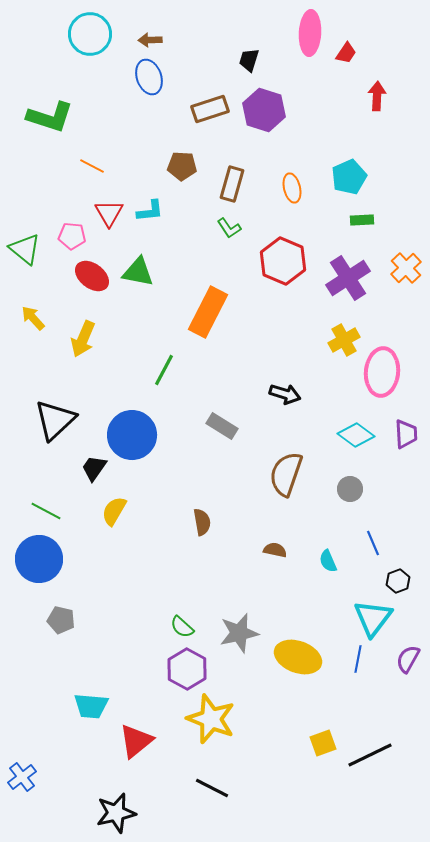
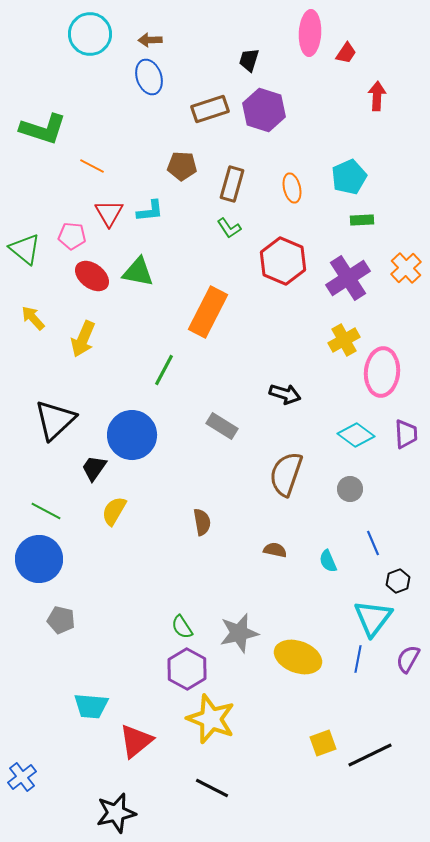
green L-shape at (50, 117): moved 7 px left, 12 px down
green semicircle at (182, 627): rotated 15 degrees clockwise
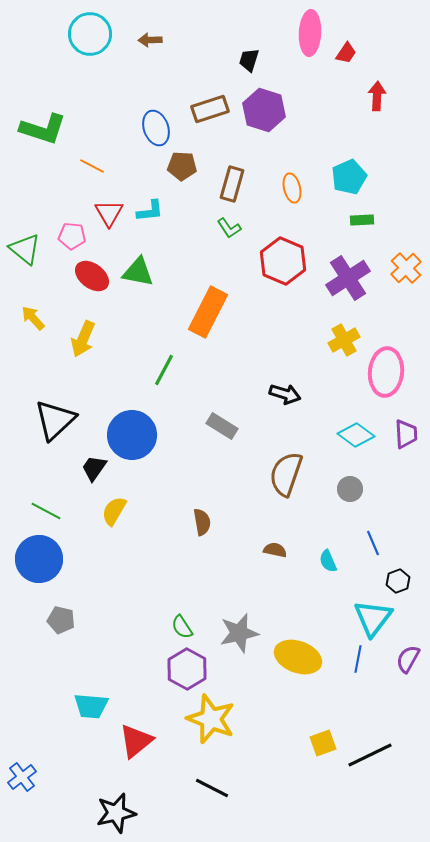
blue ellipse at (149, 77): moved 7 px right, 51 px down
pink ellipse at (382, 372): moved 4 px right
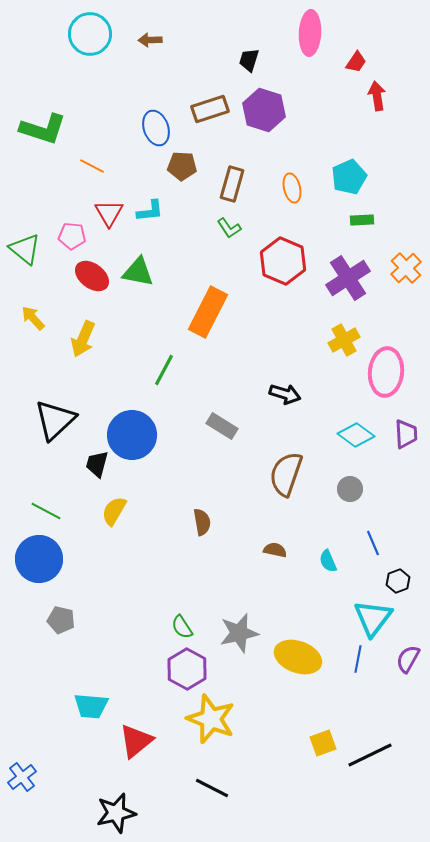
red trapezoid at (346, 53): moved 10 px right, 9 px down
red arrow at (377, 96): rotated 12 degrees counterclockwise
black trapezoid at (94, 468): moved 3 px right, 4 px up; rotated 20 degrees counterclockwise
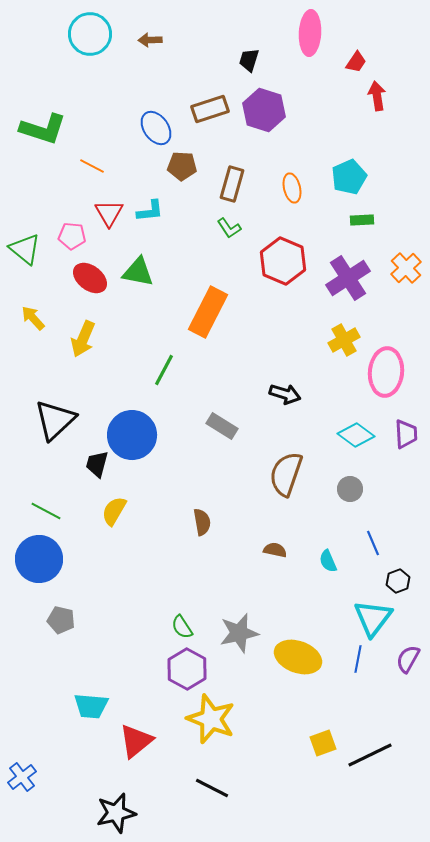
blue ellipse at (156, 128): rotated 16 degrees counterclockwise
red ellipse at (92, 276): moved 2 px left, 2 px down
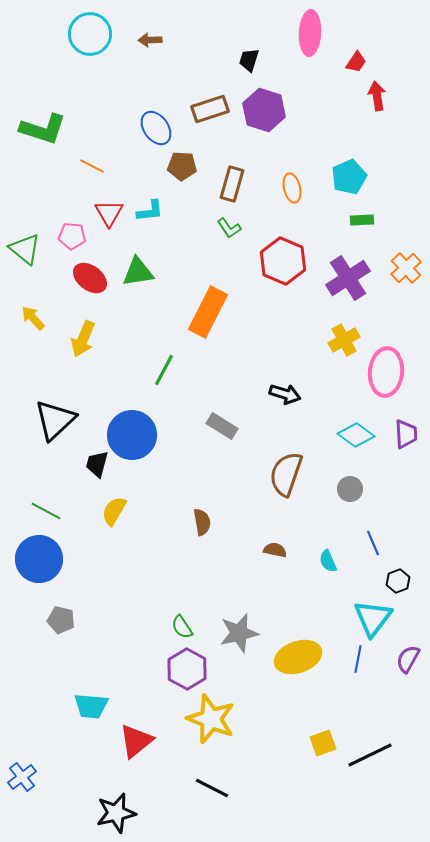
green triangle at (138, 272): rotated 20 degrees counterclockwise
yellow ellipse at (298, 657): rotated 39 degrees counterclockwise
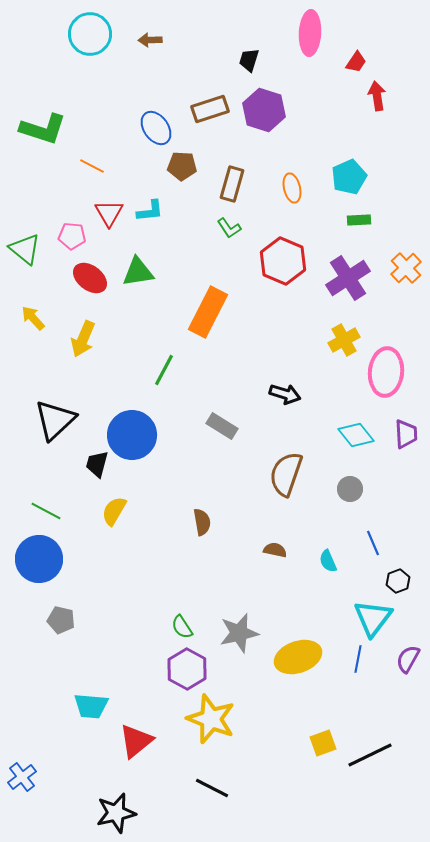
green rectangle at (362, 220): moved 3 px left
cyan diamond at (356, 435): rotated 15 degrees clockwise
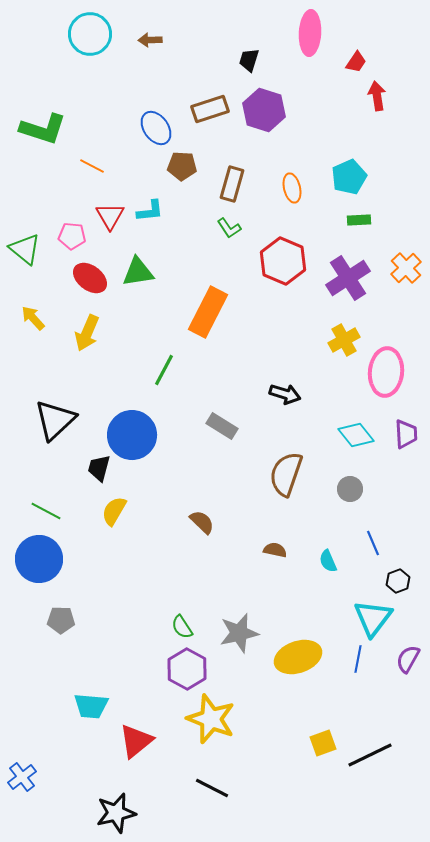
red triangle at (109, 213): moved 1 px right, 3 px down
yellow arrow at (83, 339): moved 4 px right, 6 px up
black trapezoid at (97, 464): moved 2 px right, 4 px down
brown semicircle at (202, 522): rotated 36 degrees counterclockwise
gray pentagon at (61, 620): rotated 12 degrees counterclockwise
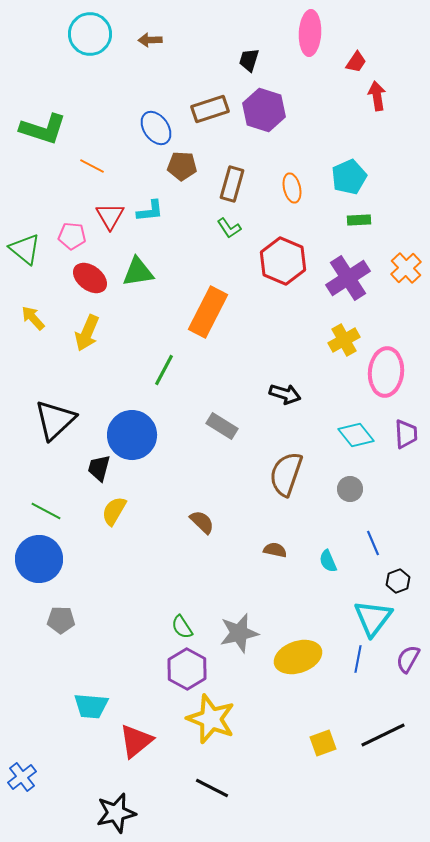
black line at (370, 755): moved 13 px right, 20 px up
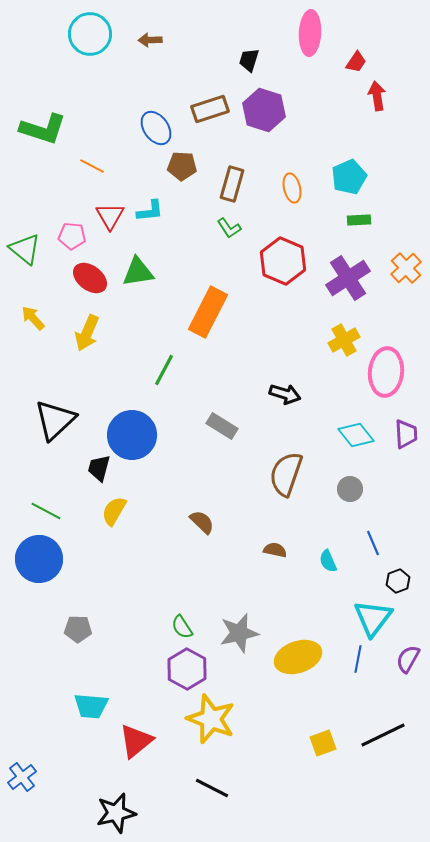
gray pentagon at (61, 620): moved 17 px right, 9 px down
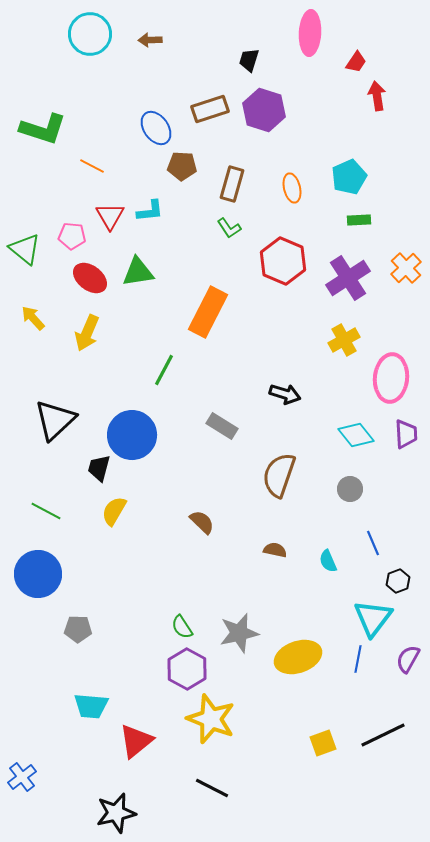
pink ellipse at (386, 372): moved 5 px right, 6 px down
brown semicircle at (286, 474): moved 7 px left, 1 px down
blue circle at (39, 559): moved 1 px left, 15 px down
